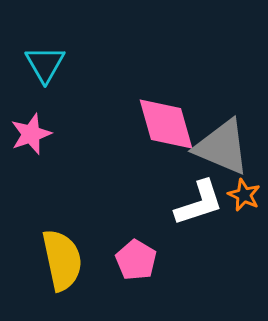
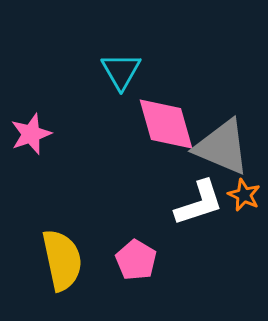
cyan triangle: moved 76 px right, 7 px down
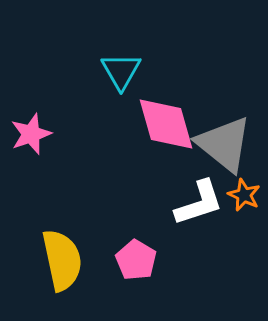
gray triangle: moved 2 px right, 3 px up; rotated 16 degrees clockwise
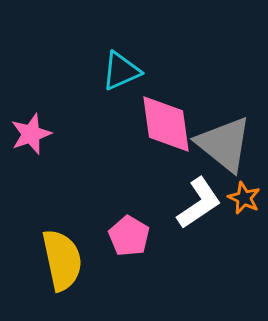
cyan triangle: rotated 36 degrees clockwise
pink diamond: rotated 8 degrees clockwise
orange star: moved 3 px down
white L-shape: rotated 16 degrees counterclockwise
pink pentagon: moved 7 px left, 24 px up
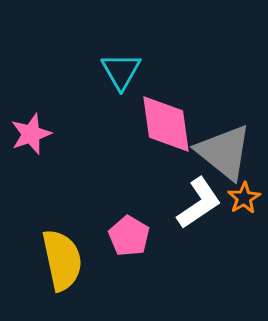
cyan triangle: rotated 36 degrees counterclockwise
gray triangle: moved 8 px down
orange star: rotated 16 degrees clockwise
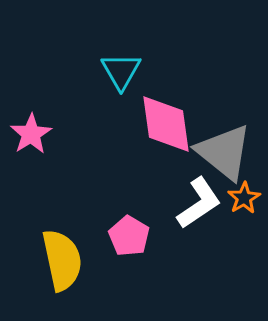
pink star: rotated 12 degrees counterclockwise
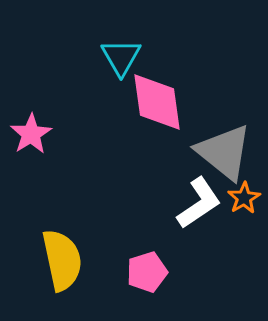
cyan triangle: moved 14 px up
pink diamond: moved 9 px left, 22 px up
pink pentagon: moved 18 px right, 36 px down; rotated 24 degrees clockwise
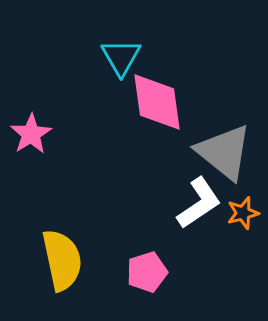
orange star: moved 1 px left, 15 px down; rotated 16 degrees clockwise
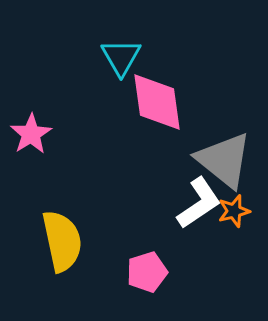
gray triangle: moved 8 px down
orange star: moved 9 px left, 2 px up
yellow semicircle: moved 19 px up
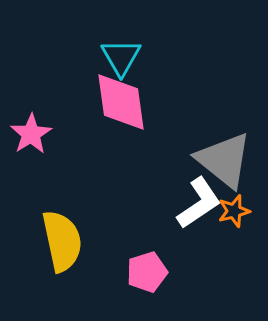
pink diamond: moved 36 px left
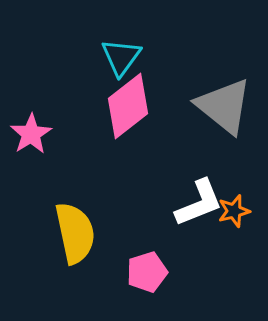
cyan triangle: rotated 6 degrees clockwise
pink diamond: moved 7 px right, 4 px down; rotated 60 degrees clockwise
gray triangle: moved 54 px up
white L-shape: rotated 12 degrees clockwise
yellow semicircle: moved 13 px right, 8 px up
